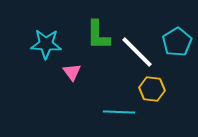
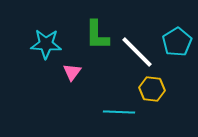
green L-shape: moved 1 px left
pink triangle: rotated 12 degrees clockwise
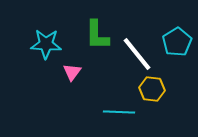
white line: moved 2 px down; rotated 6 degrees clockwise
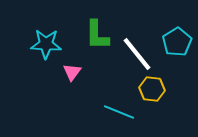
cyan line: rotated 20 degrees clockwise
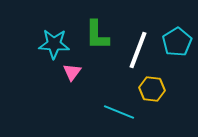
cyan star: moved 8 px right
white line: moved 1 px right, 4 px up; rotated 60 degrees clockwise
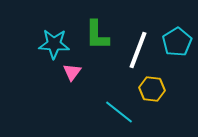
cyan line: rotated 16 degrees clockwise
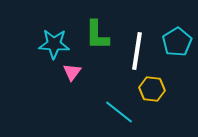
white line: moved 1 px left, 1 px down; rotated 12 degrees counterclockwise
